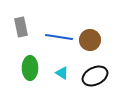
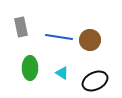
black ellipse: moved 5 px down
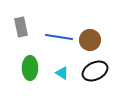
black ellipse: moved 10 px up
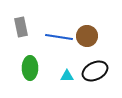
brown circle: moved 3 px left, 4 px up
cyan triangle: moved 5 px right, 3 px down; rotated 32 degrees counterclockwise
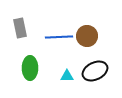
gray rectangle: moved 1 px left, 1 px down
blue line: rotated 12 degrees counterclockwise
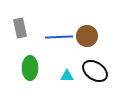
black ellipse: rotated 60 degrees clockwise
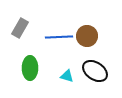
gray rectangle: rotated 42 degrees clockwise
cyan triangle: rotated 16 degrees clockwise
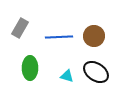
brown circle: moved 7 px right
black ellipse: moved 1 px right, 1 px down
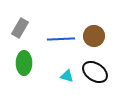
blue line: moved 2 px right, 2 px down
green ellipse: moved 6 px left, 5 px up
black ellipse: moved 1 px left
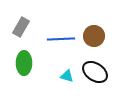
gray rectangle: moved 1 px right, 1 px up
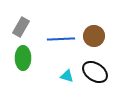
green ellipse: moved 1 px left, 5 px up
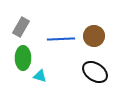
cyan triangle: moved 27 px left
